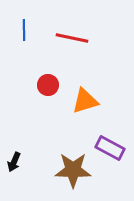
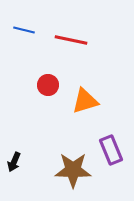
blue line: rotated 75 degrees counterclockwise
red line: moved 1 px left, 2 px down
purple rectangle: moved 1 px right, 2 px down; rotated 40 degrees clockwise
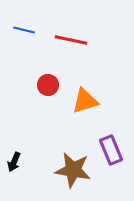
brown star: rotated 9 degrees clockwise
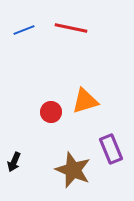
blue line: rotated 35 degrees counterclockwise
red line: moved 12 px up
red circle: moved 3 px right, 27 px down
purple rectangle: moved 1 px up
brown star: rotated 12 degrees clockwise
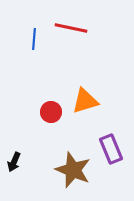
blue line: moved 10 px right, 9 px down; rotated 65 degrees counterclockwise
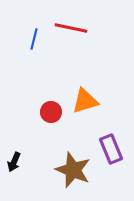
blue line: rotated 10 degrees clockwise
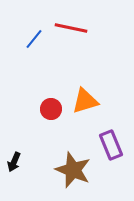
blue line: rotated 25 degrees clockwise
red circle: moved 3 px up
purple rectangle: moved 4 px up
